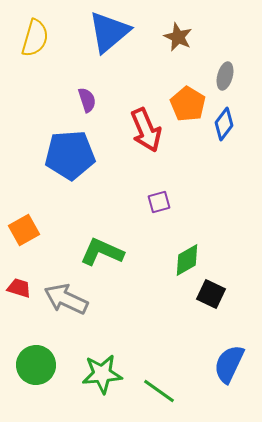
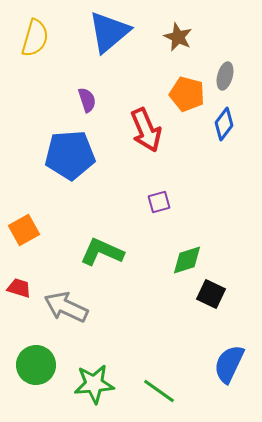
orange pentagon: moved 1 px left, 10 px up; rotated 16 degrees counterclockwise
green diamond: rotated 12 degrees clockwise
gray arrow: moved 8 px down
green star: moved 8 px left, 10 px down
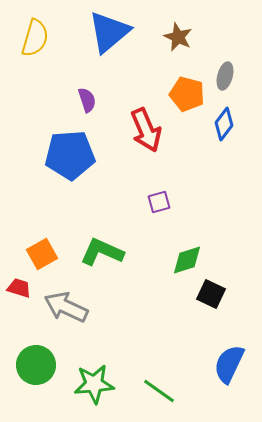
orange square: moved 18 px right, 24 px down
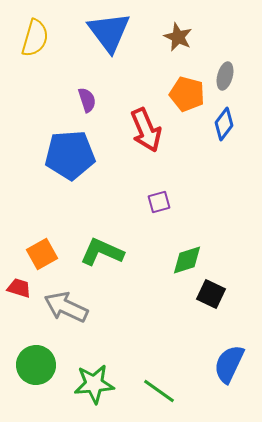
blue triangle: rotated 27 degrees counterclockwise
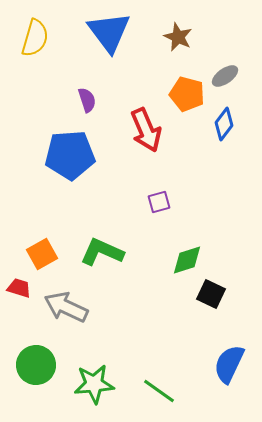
gray ellipse: rotated 40 degrees clockwise
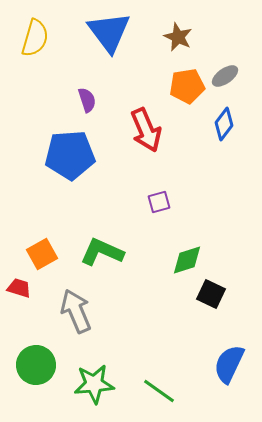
orange pentagon: moved 8 px up; rotated 24 degrees counterclockwise
gray arrow: moved 10 px right, 4 px down; rotated 42 degrees clockwise
